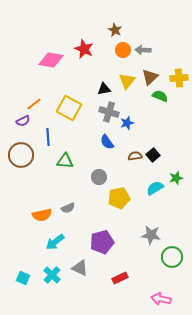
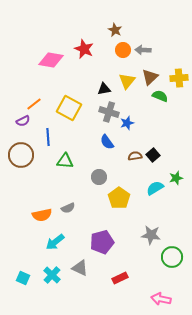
yellow pentagon: rotated 25 degrees counterclockwise
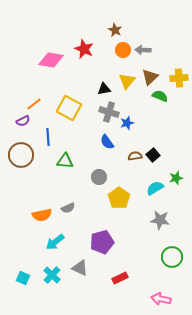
gray star: moved 9 px right, 15 px up
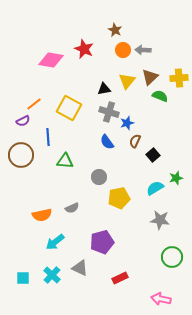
brown semicircle: moved 15 px up; rotated 56 degrees counterclockwise
yellow pentagon: rotated 25 degrees clockwise
gray semicircle: moved 4 px right
cyan square: rotated 24 degrees counterclockwise
